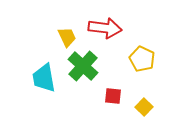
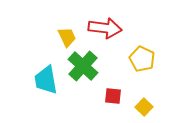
cyan trapezoid: moved 2 px right, 2 px down
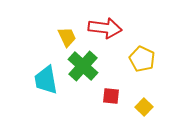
red square: moved 2 px left
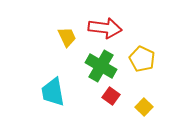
green cross: moved 18 px right; rotated 12 degrees counterclockwise
cyan trapezoid: moved 7 px right, 12 px down
red square: rotated 30 degrees clockwise
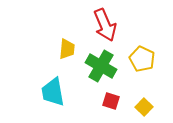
red arrow: moved 3 px up; rotated 60 degrees clockwise
yellow trapezoid: moved 12 px down; rotated 30 degrees clockwise
red square: moved 5 px down; rotated 18 degrees counterclockwise
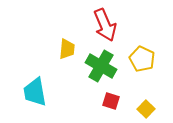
cyan trapezoid: moved 18 px left
yellow square: moved 2 px right, 2 px down
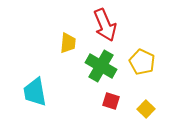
yellow trapezoid: moved 1 px right, 6 px up
yellow pentagon: moved 3 px down
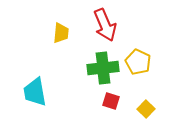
yellow trapezoid: moved 7 px left, 10 px up
yellow pentagon: moved 4 px left
green cross: moved 2 px right, 2 px down; rotated 36 degrees counterclockwise
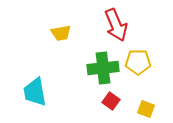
red arrow: moved 11 px right
yellow trapezoid: rotated 75 degrees clockwise
yellow pentagon: rotated 25 degrees counterclockwise
red square: rotated 18 degrees clockwise
yellow square: rotated 24 degrees counterclockwise
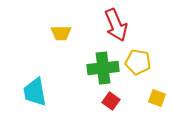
yellow trapezoid: rotated 10 degrees clockwise
yellow pentagon: rotated 10 degrees clockwise
yellow square: moved 11 px right, 11 px up
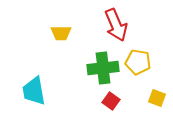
cyan trapezoid: moved 1 px left, 1 px up
